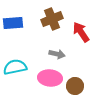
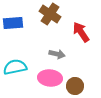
brown cross: moved 2 px left, 5 px up; rotated 35 degrees counterclockwise
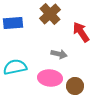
brown cross: rotated 15 degrees clockwise
gray arrow: moved 2 px right
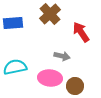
gray arrow: moved 3 px right, 2 px down
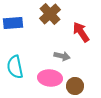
cyan semicircle: rotated 90 degrees counterclockwise
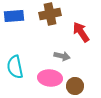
brown cross: rotated 30 degrees clockwise
blue rectangle: moved 1 px right, 7 px up
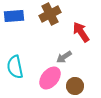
brown cross: rotated 15 degrees counterclockwise
gray arrow: moved 2 px right, 1 px down; rotated 133 degrees clockwise
pink ellipse: rotated 55 degrees counterclockwise
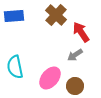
brown cross: moved 6 px right, 1 px down; rotated 20 degrees counterclockwise
gray arrow: moved 11 px right, 2 px up
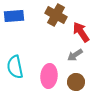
brown cross: rotated 15 degrees counterclockwise
pink ellipse: moved 1 px left, 2 px up; rotated 35 degrees counterclockwise
brown circle: moved 1 px right, 4 px up
